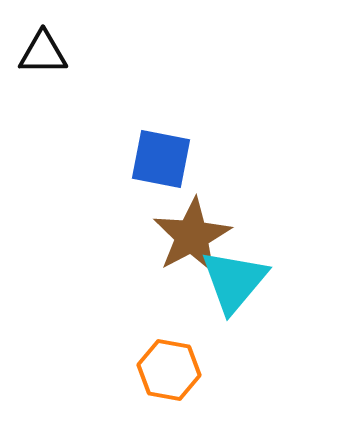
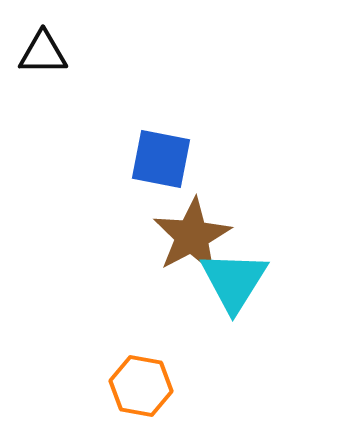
cyan triangle: rotated 8 degrees counterclockwise
orange hexagon: moved 28 px left, 16 px down
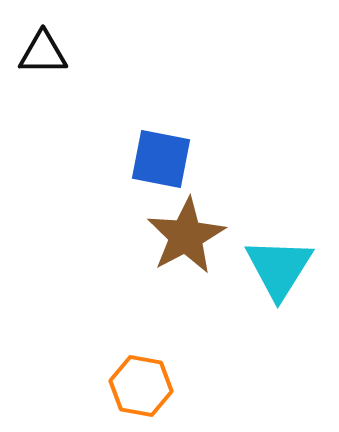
brown star: moved 6 px left
cyan triangle: moved 45 px right, 13 px up
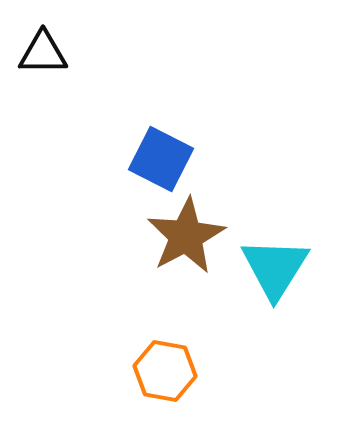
blue square: rotated 16 degrees clockwise
cyan triangle: moved 4 px left
orange hexagon: moved 24 px right, 15 px up
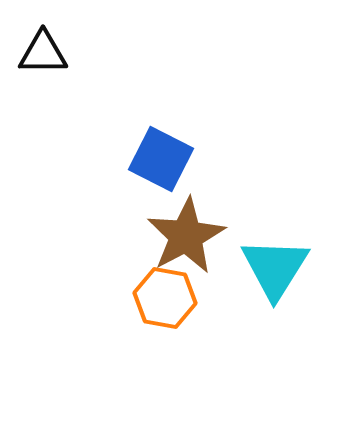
orange hexagon: moved 73 px up
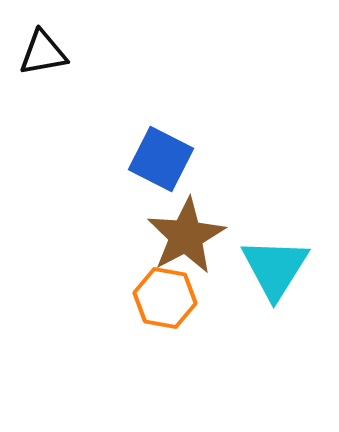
black triangle: rotated 10 degrees counterclockwise
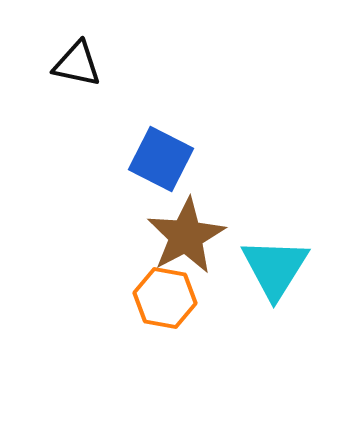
black triangle: moved 34 px right, 11 px down; rotated 22 degrees clockwise
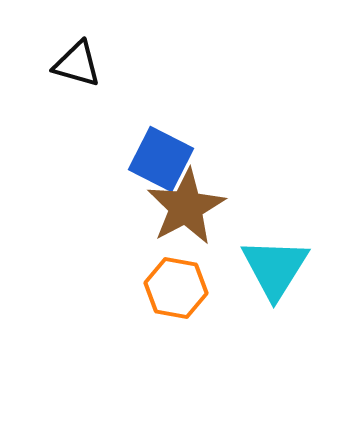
black triangle: rotated 4 degrees clockwise
brown star: moved 29 px up
orange hexagon: moved 11 px right, 10 px up
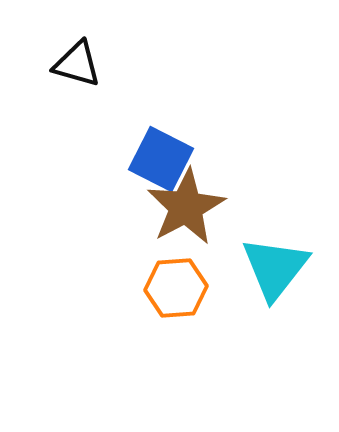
cyan triangle: rotated 6 degrees clockwise
orange hexagon: rotated 14 degrees counterclockwise
